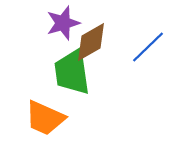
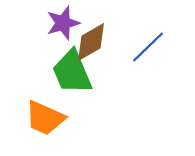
green trapezoid: rotated 15 degrees counterclockwise
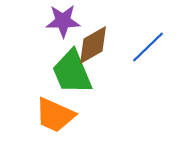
purple star: moved 2 px up; rotated 16 degrees clockwise
brown diamond: moved 2 px right, 3 px down
orange trapezoid: moved 10 px right, 3 px up
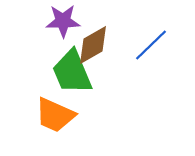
blue line: moved 3 px right, 2 px up
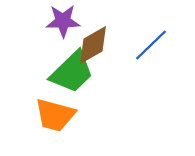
green trapezoid: rotated 111 degrees counterclockwise
orange trapezoid: rotated 9 degrees counterclockwise
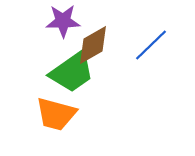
green trapezoid: rotated 9 degrees clockwise
orange trapezoid: moved 1 px right, 1 px up
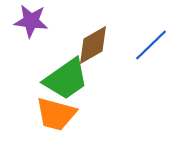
purple star: moved 32 px left; rotated 8 degrees clockwise
green trapezoid: moved 6 px left, 7 px down
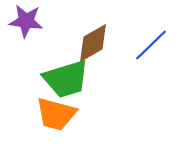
purple star: moved 5 px left
brown diamond: moved 2 px up
green trapezoid: rotated 18 degrees clockwise
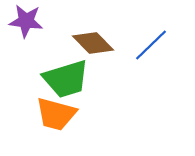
brown diamond: rotated 75 degrees clockwise
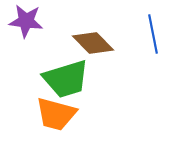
blue line: moved 2 px right, 11 px up; rotated 57 degrees counterclockwise
